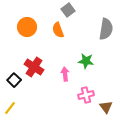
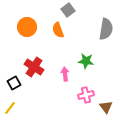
black square: moved 3 px down; rotated 16 degrees clockwise
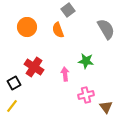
gray semicircle: rotated 40 degrees counterclockwise
yellow line: moved 2 px right, 2 px up
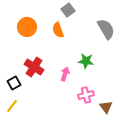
pink arrow: rotated 24 degrees clockwise
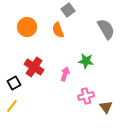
pink cross: moved 1 px down
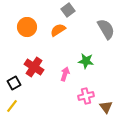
orange semicircle: rotated 77 degrees clockwise
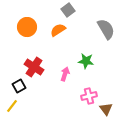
black square: moved 5 px right, 3 px down
pink cross: moved 3 px right
brown triangle: moved 2 px down
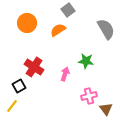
orange circle: moved 4 px up
